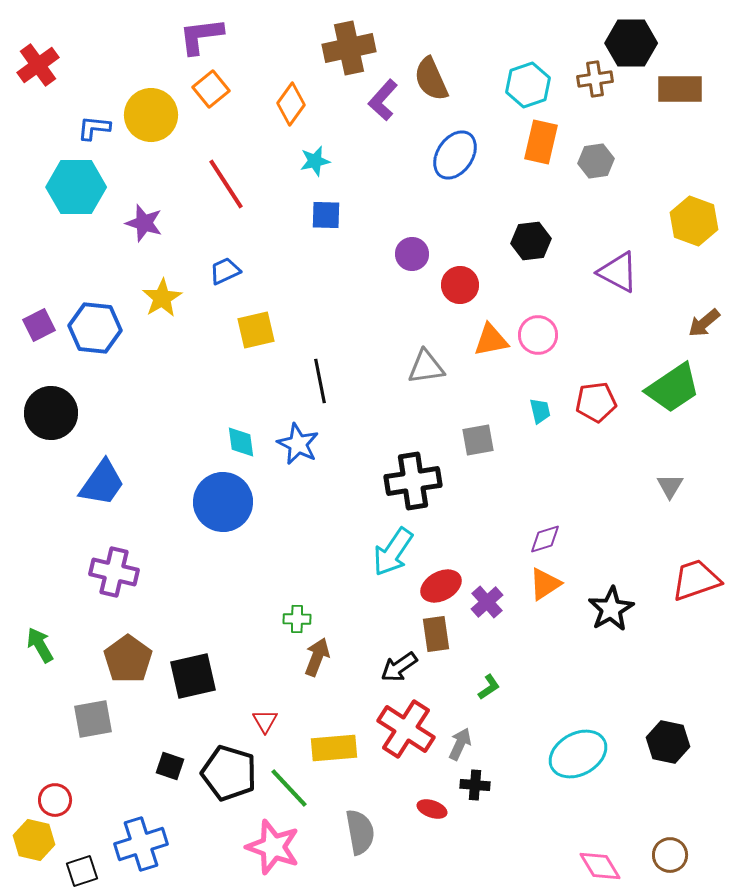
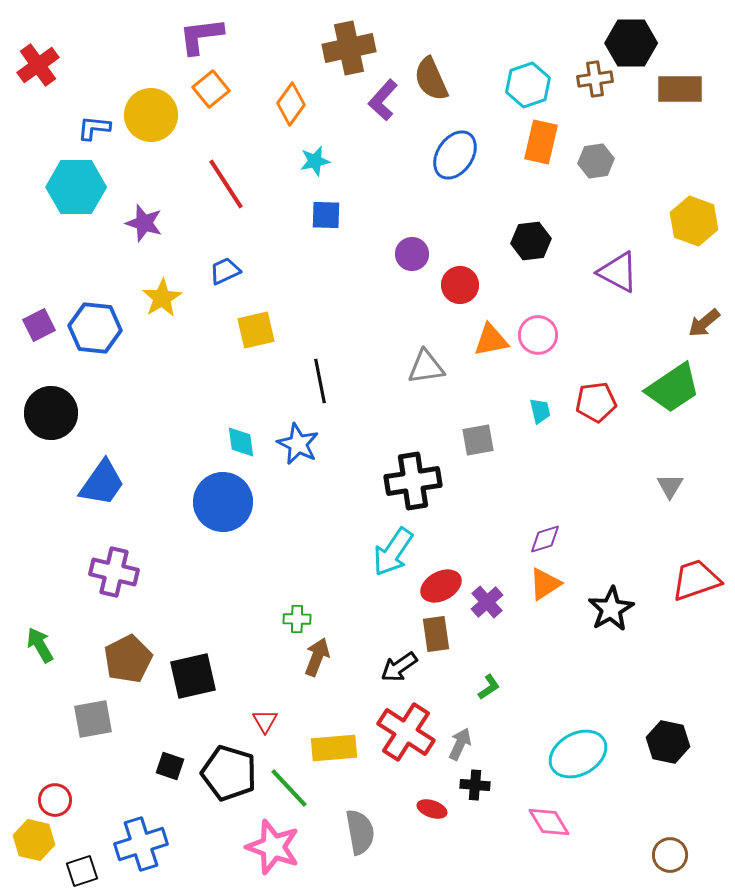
brown pentagon at (128, 659): rotated 9 degrees clockwise
red cross at (406, 729): moved 3 px down
pink diamond at (600, 866): moved 51 px left, 44 px up
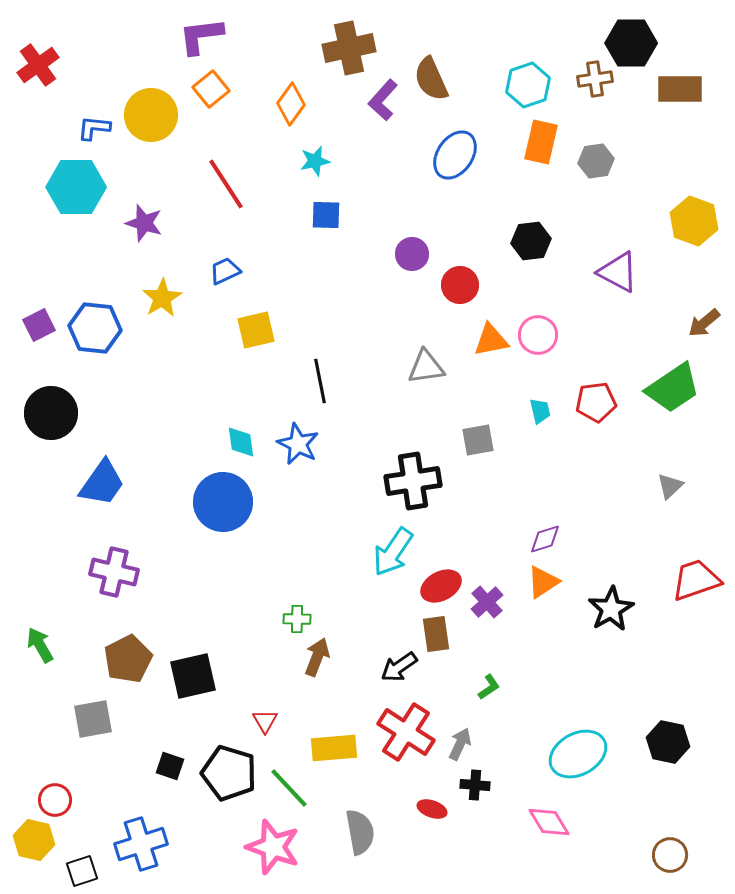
gray triangle at (670, 486): rotated 16 degrees clockwise
orange triangle at (545, 584): moved 2 px left, 2 px up
